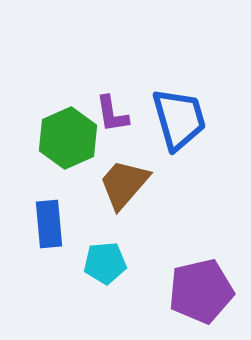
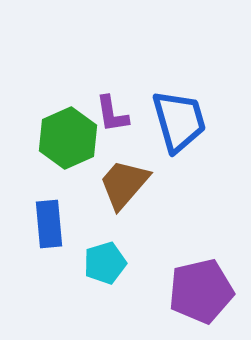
blue trapezoid: moved 2 px down
cyan pentagon: rotated 12 degrees counterclockwise
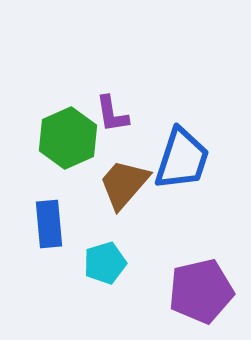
blue trapezoid: moved 3 px right, 38 px down; rotated 34 degrees clockwise
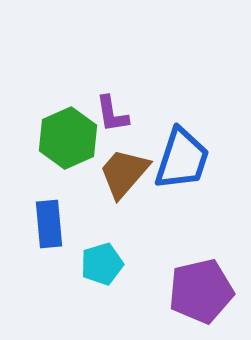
brown trapezoid: moved 11 px up
cyan pentagon: moved 3 px left, 1 px down
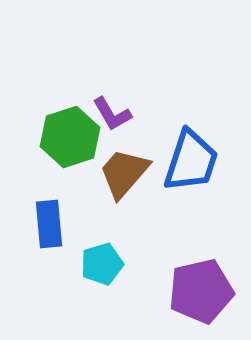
purple L-shape: rotated 21 degrees counterclockwise
green hexagon: moved 2 px right, 1 px up; rotated 6 degrees clockwise
blue trapezoid: moved 9 px right, 2 px down
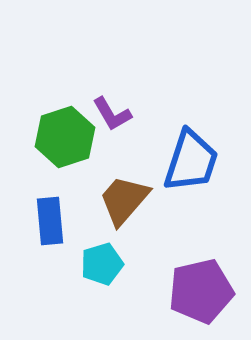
green hexagon: moved 5 px left
brown trapezoid: moved 27 px down
blue rectangle: moved 1 px right, 3 px up
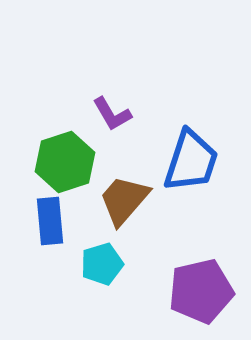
green hexagon: moved 25 px down
